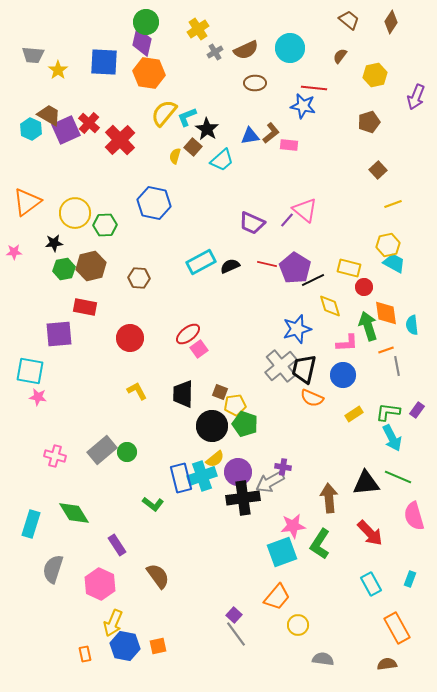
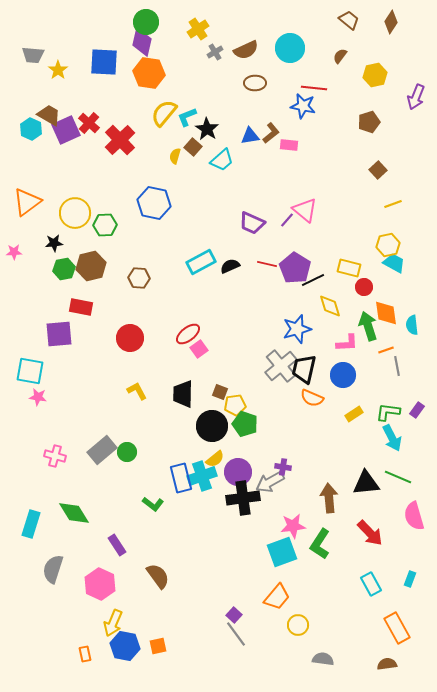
red rectangle at (85, 307): moved 4 px left
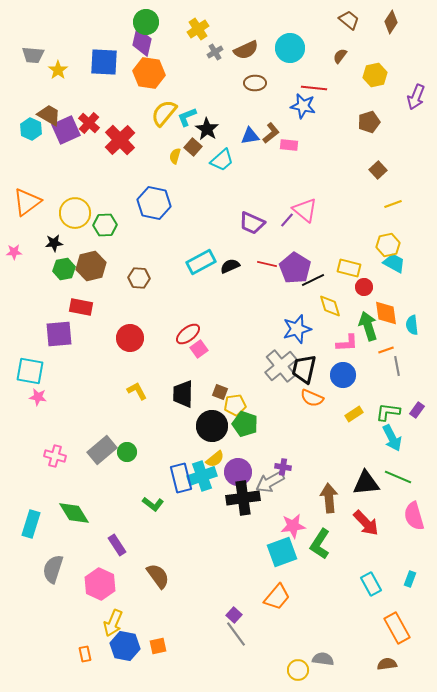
red arrow at (370, 533): moved 4 px left, 10 px up
yellow circle at (298, 625): moved 45 px down
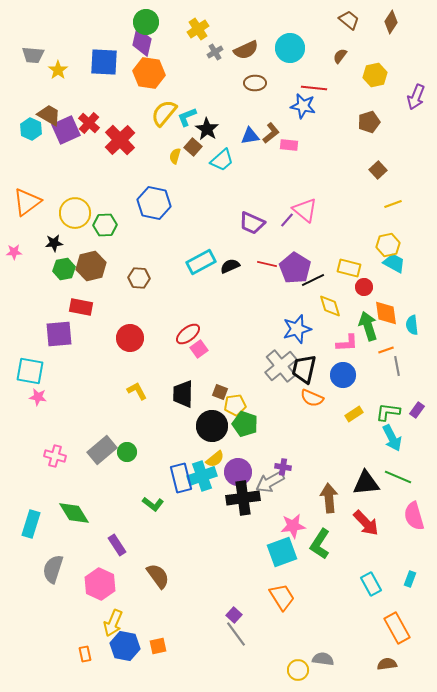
orange trapezoid at (277, 597): moved 5 px right; rotated 72 degrees counterclockwise
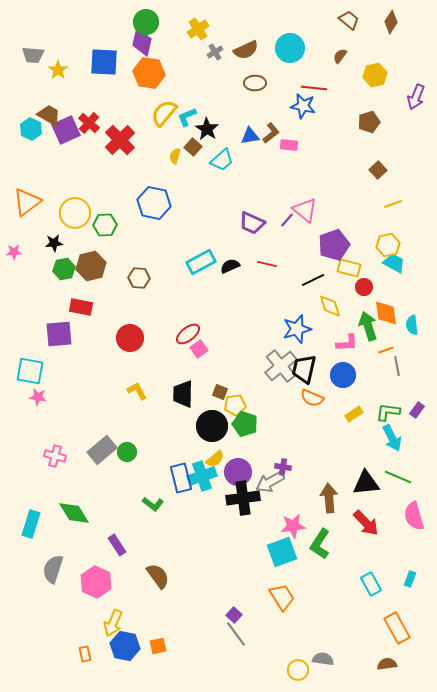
purple pentagon at (295, 268): moved 39 px right, 23 px up; rotated 20 degrees clockwise
pink hexagon at (100, 584): moved 4 px left, 2 px up
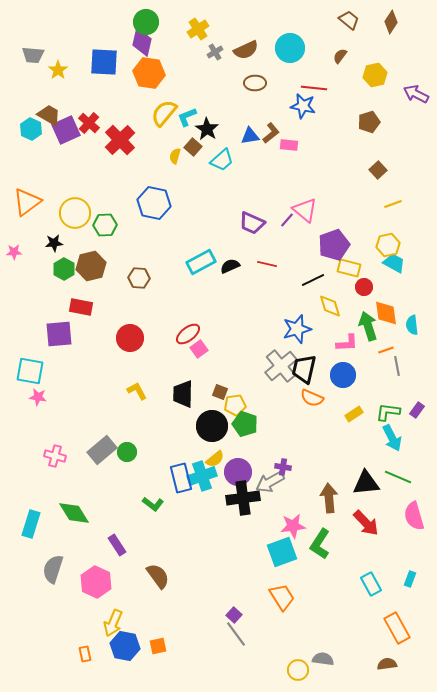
purple arrow at (416, 97): moved 3 px up; rotated 95 degrees clockwise
green hexagon at (64, 269): rotated 20 degrees counterclockwise
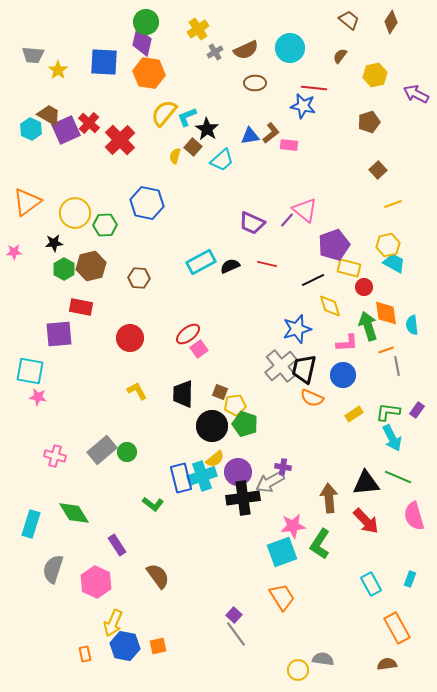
blue hexagon at (154, 203): moved 7 px left
red arrow at (366, 523): moved 2 px up
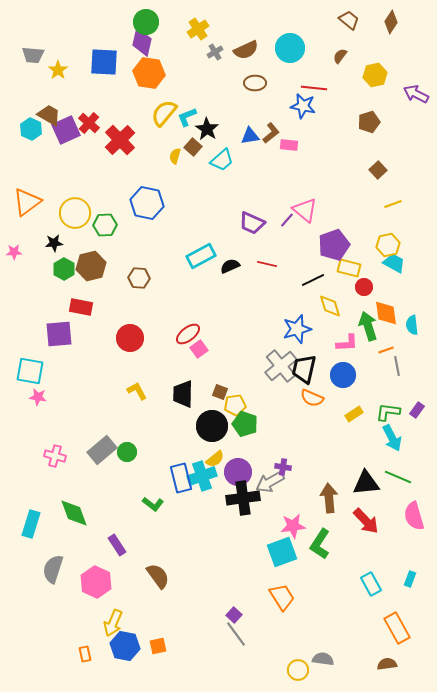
cyan rectangle at (201, 262): moved 6 px up
green diamond at (74, 513): rotated 12 degrees clockwise
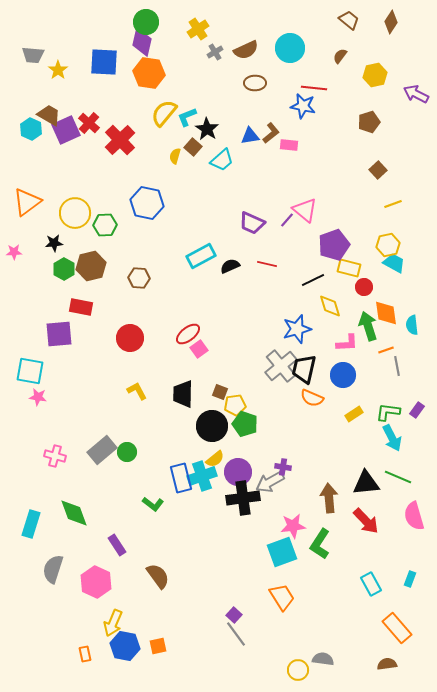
orange rectangle at (397, 628): rotated 12 degrees counterclockwise
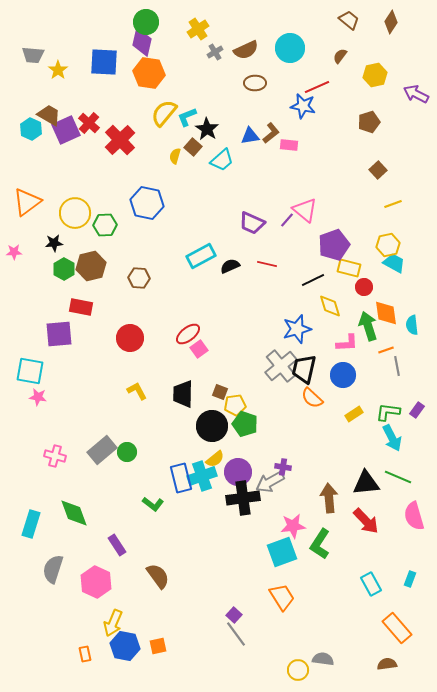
red line at (314, 88): moved 3 px right, 1 px up; rotated 30 degrees counterclockwise
orange semicircle at (312, 398): rotated 20 degrees clockwise
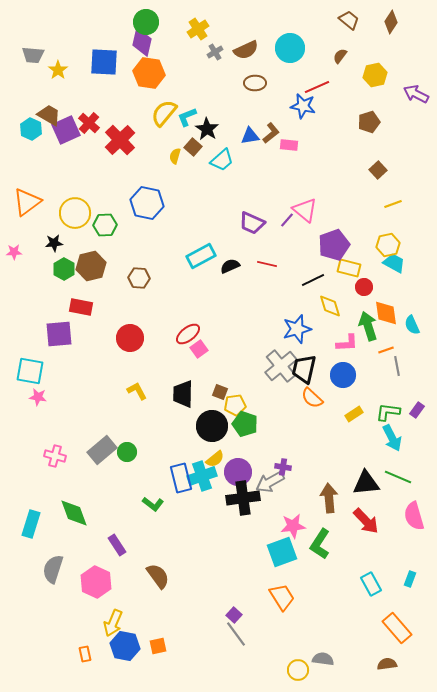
cyan semicircle at (412, 325): rotated 18 degrees counterclockwise
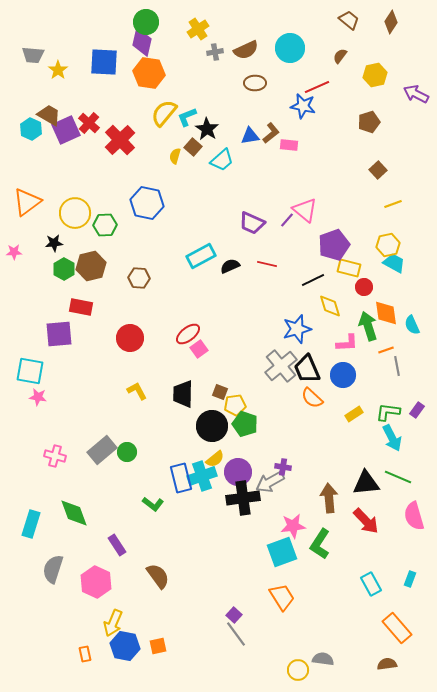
gray cross at (215, 52): rotated 21 degrees clockwise
black trapezoid at (304, 369): moved 3 px right; rotated 36 degrees counterclockwise
